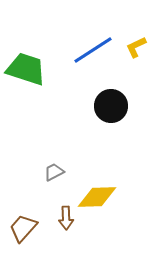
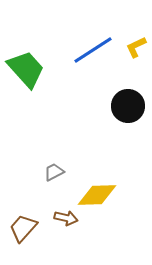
green trapezoid: rotated 30 degrees clockwise
black circle: moved 17 px right
yellow diamond: moved 2 px up
brown arrow: rotated 75 degrees counterclockwise
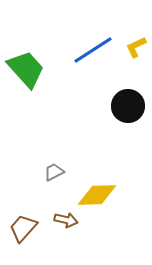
brown arrow: moved 2 px down
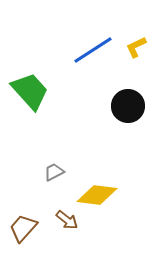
green trapezoid: moved 4 px right, 22 px down
yellow diamond: rotated 9 degrees clockwise
brown arrow: moved 1 px right; rotated 25 degrees clockwise
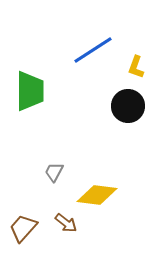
yellow L-shape: moved 20 px down; rotated 45 degrees counterclockwise
green trapezoid: rotated 42 degrees clockwise
gray trapezoid: rotated 35 degrees counterclockwise
brown arrow: moved 1 px left, 3 px down
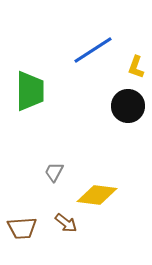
brown trapezoid: moved 1 px left; rotated 136 degrees counterclockwise
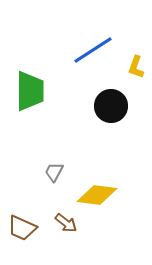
black circle: moved 17 px left
brown trapezoid: rotated 28 degrees clockwise
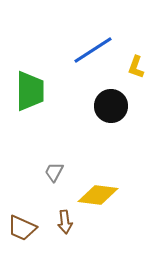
yellow diamond: moved 1 px right
brown arrow: moved 1 px left, 1 px up; rotated 45 degrees clockwise
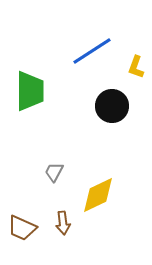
blue line: moved 1 px left, 1 px down
black circle: moved 1 px right
yellow diamond: rotated 33 degrees counterclockwise
brown arrow: moved 2 px left, 1 px down
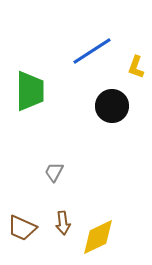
yellow diamond: moved 42 px down
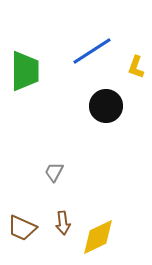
green trapezoid: moved 5 px left, 20 px up
black circle: moved 6 px left
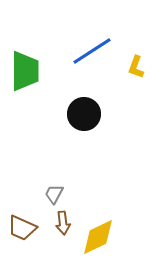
black circle: moved 22 px left, 8 px down
gray trapezoid: moved 22 px down
